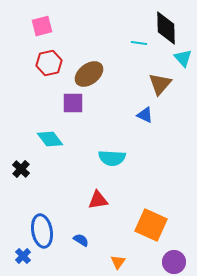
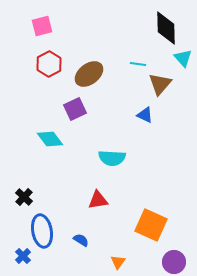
cyan line: moved 1 px left, 21 px down
red hexagon: moved 1 px down; rotated 15 degrees counterclockwise
purple square: moved 2 px right, 6 px down; rotated 25 degrees counterclockwise
black cross: moved 3 px right, 28 px down
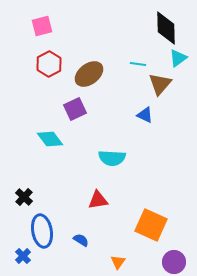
cyan triangle: moved 5 px left; rotated 36 degrees clockwise
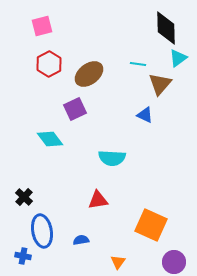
blue semicircle: rotated 42 degrees counterclockwise
blue cross: rotated 35 degrees counterclockwise
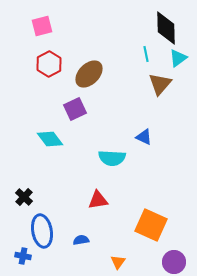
cyan line: moved 8 px right, 10 px up; rotated 70 degrees clockwise
brown ellipse: rotated 8 degrees counterclockwise
blue triangle: moved 1 px left, 22 px down
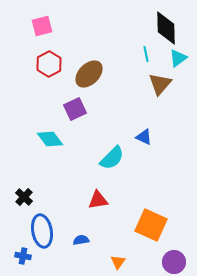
cyan semicircle: rotated 48 degrees counterclockwise
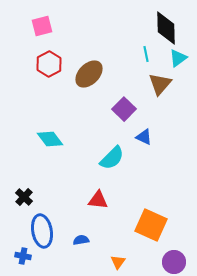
purple square: moved 49 px right; rotated 20 degrees counterclockwise
red triangle: rotated 15 degrees clockwise
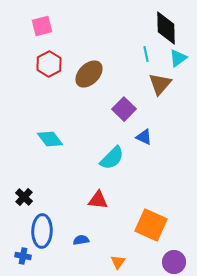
blue ellipse: rotated 12 degrees clockwise
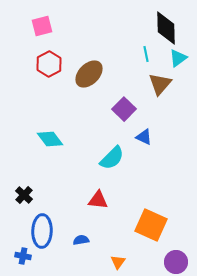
black cross: moved 2 px up
purple circle: moved 2 px right
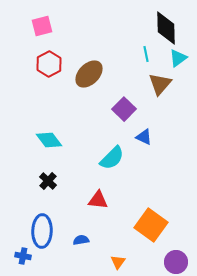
cyan diamond: moved 1 px left, 1 px down
black cross: moved 24 px right, 14 px up
orange square: rotated 12 degrees clockwise
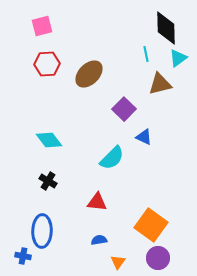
red hexagon: moved 2 px left; rotated 25 degrees clockwise
brown triangle: rotated 35 degrees clockwise
black cross: rotated 12 degrees counterclockwise
red triangle: moved 1 px left, 2 px down
blue semicircle: moved 18 px right
purple circle: moved 18 px left, 4 px up
